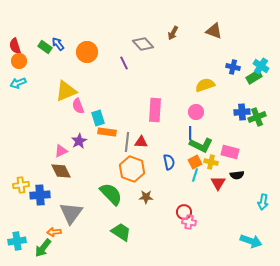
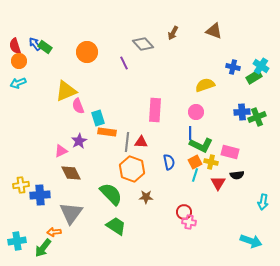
blue arrow at (58, 44): moved 23 px left
brown diamond at (61, 171): moved 10 px right, 2 px down
green trapezoid at (121, 232): moved 5 px left, 6 px up
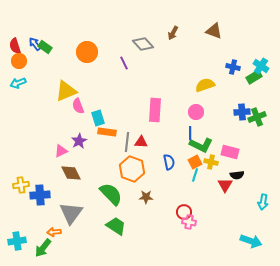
red triangle at (218, 183): moved 7 px right, 2 px down
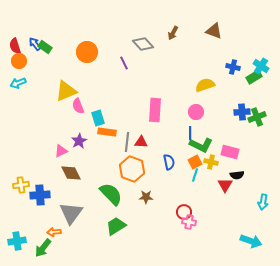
green trapezoid at (116, 226): rotated 65 degrees counterclockwise
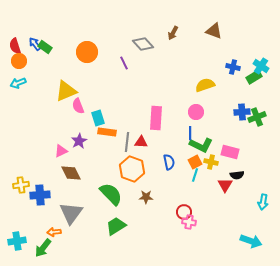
pink rectangle at (155, 110): moved 1 px right, 8 px down
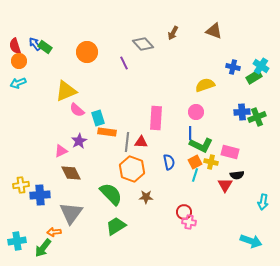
pink semicircle at (78, 106): moved 1 px left, 4 px down; rotated 28 degrees counterclockwise
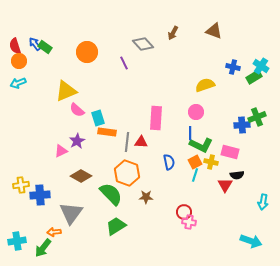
blue cross at (242, 112): moved 13 px down
purple star at (79, 141): moved 2 px left
orange hexagon at (132, 169): moved 5 px left, 4 px down
brown diamond at (71, 173): moved 10 px right, 3 px down; rotated 35 degrees counterclockwise
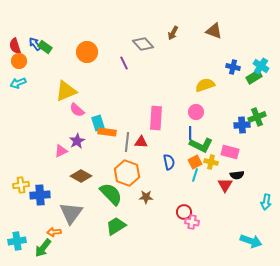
cyan rectangle at (98, 118): moved 5 px down
cyan arrow at (263, 202): moved 3 px right
pink cross at (189, 222): moved 3 px right
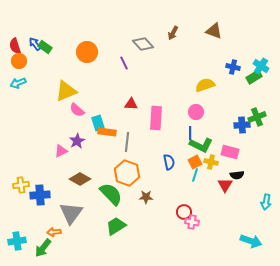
red triangle at (141, 142): moved 10 px left, 38 px up
brown diamond at (81, 176): moved 1 px left, 3 px down
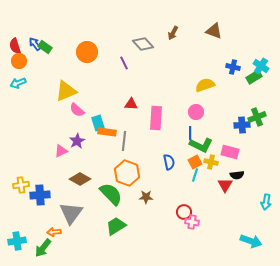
gray line at (127, 142): moved 3 px left, 1 px up
